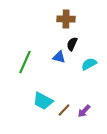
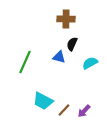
cyan semicircle: moved 1 px right, 1 px up
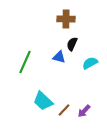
cyan trapezoid: rotated 15 degrees clockwise
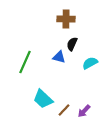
cyan trapezoid: moved 2 px up
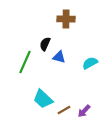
black semicircle: moved 27 px left
brown line: rotated 16 degrees clockwise
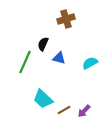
brown cross: rotated 18 degrees counterclockwise
black semicircle: moved 2 px left
blue triangle: moved 1 px down
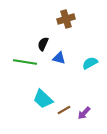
green line: rotated 75 degrees clockwise
purple arrow: moved 2 px down
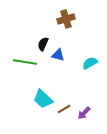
blue triangle: moved 1 px left, 3 px up
brown line: moved 1 px up
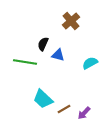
brown cross: moved 5 px right, 2 px down; rotated 24 degrees counterclockwise
